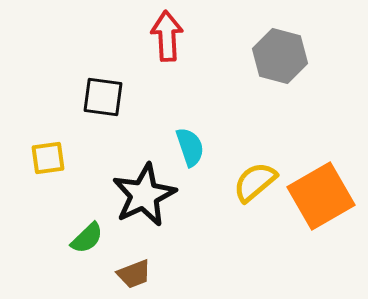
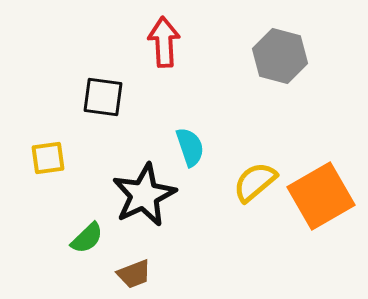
red arrow: moved 3 px left, 6 px down
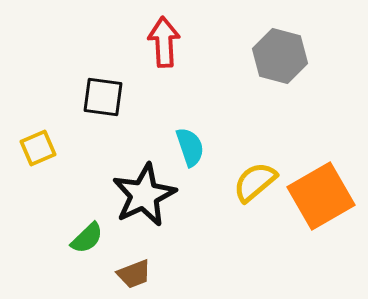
yellow square: moved 10 px left, 10 px up; rotated 15 degrees counterclockwise
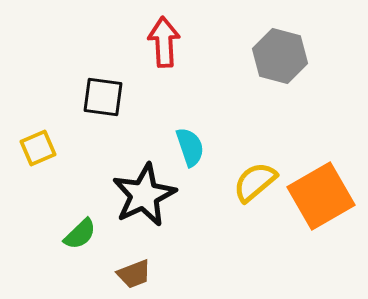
green semicircle: moved 7 px left, 4 px up
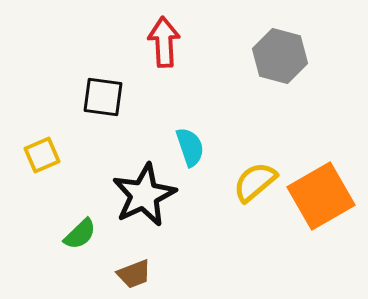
yellow square: moved 4 px right, 7 px down
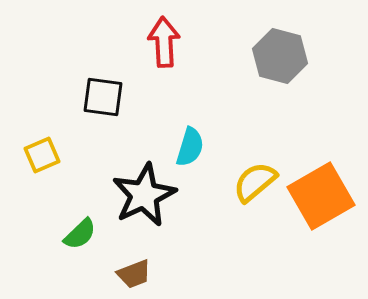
cyan semicircle: rotated 36 degrees clockwise
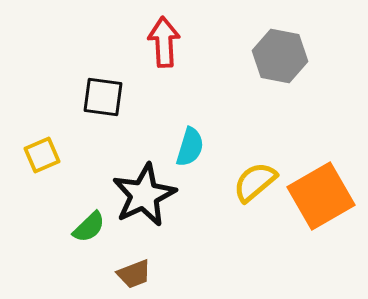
gray hexagon: rotated 4 degrees counterclockwise
green semicircle: moved 9 px right, 7 px up
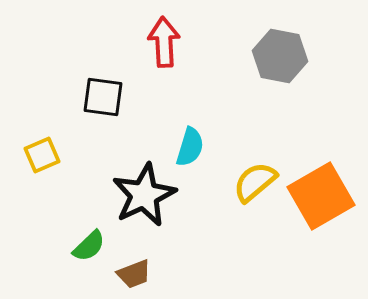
green semicircle: moved 19 px down
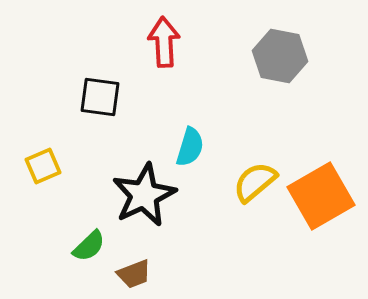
black square: moved 3 px left
yellow square: moved 1 px right, 11 px down
